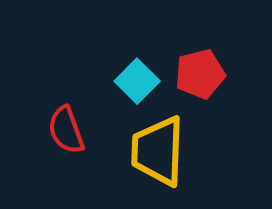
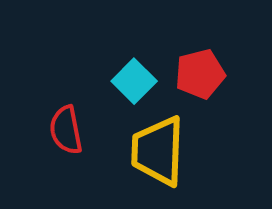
cyan square: moved 3 px left
red semicircle: rotated 9 degrees clockwise
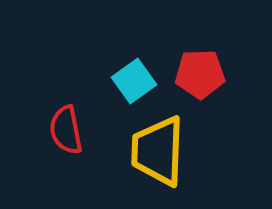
red pentagon: rotated 12 degrees clockwise
cyan square: rotated 9 degrees clockwise
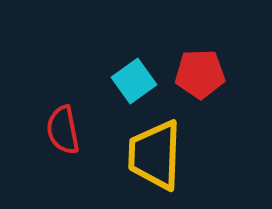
red semicircle: moved 3 px left
yellow trapezoid: moved 3 px left, 4 px down
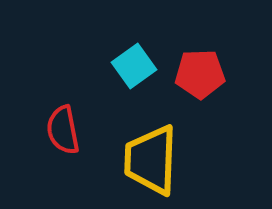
cyan square: moved 15 px up
yellow trapezoid: moved 4 px left, 5 px down
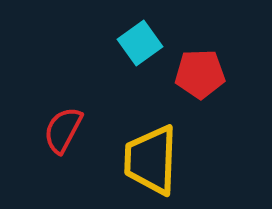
cyan square: moved 6 px right, 23 px up
red semicircle: rotated 39 degrees clockwise
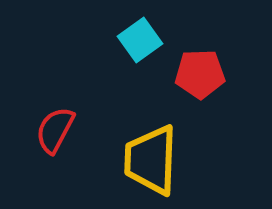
cyan square: moved 3 px up
red semicircle: moved 8 px left
